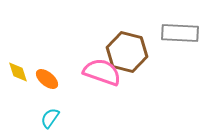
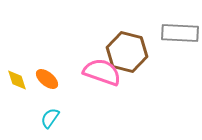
yellow diamond: moved 1 px left, 8 px down
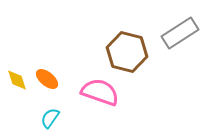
gray rectangle: rotated 36 degrees counterclockwise
pink semicircle: moved 2 px left, 20 px down
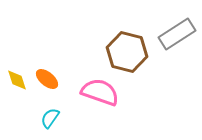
gray rectangle: moved 3 px left, 1 px down
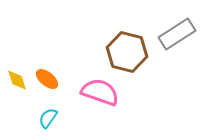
cyan semicircle: moved 2 px left
